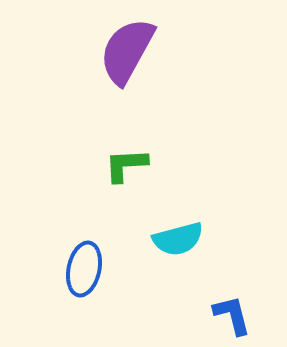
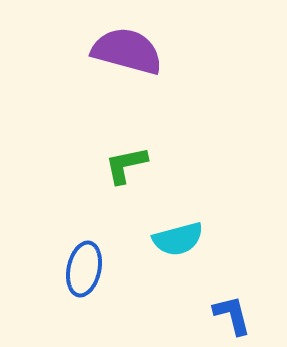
purple semicircle: rotated 76 degrees clockwise
green L-shape: rotated 9 degrees counterclockwise
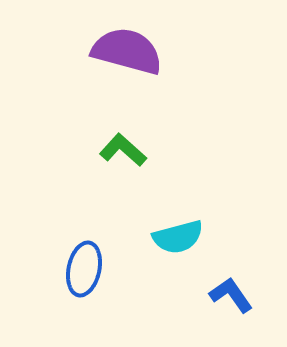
green L-shape: moved 3 px left, 15 px up; rotated 54 degrees clockwise
cyan semicircle: moved 2 px up
blue L-shape: moved 1 px left, 20 px up; rotated 21 degrees counterclockwise
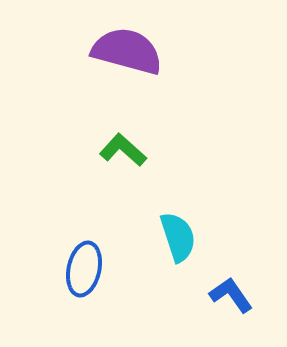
cyan semicircle: rotated 93 degrees counterclockwise
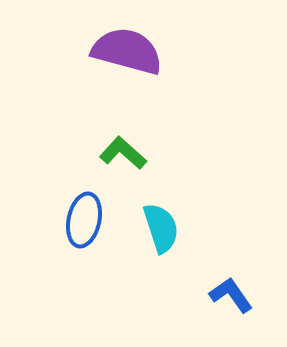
green L-shape: moved 3 px down
cyan semicircle: moved 17 px left, 9 px up
blue ellipse: moved 49 px up
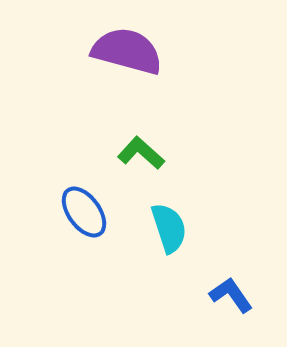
green L-shape: moved 18 px right
blue ellipse: moved 8 px up; rotated 48 degrees counterclockwise
cyan semicircle: moved 8 px right
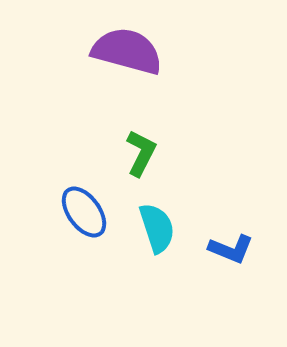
green L-shape: rotated 75 degrees clockwise
cyan semicircle: moved 12 px left
blue L-shape: moved 46 px up; rotated 147 degrees clockwise
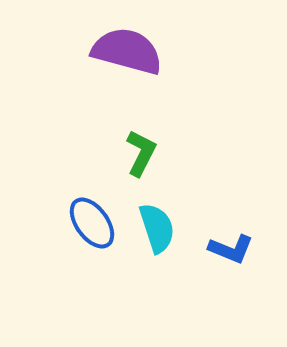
blue ellipse: moved 8 px right, 11 px down
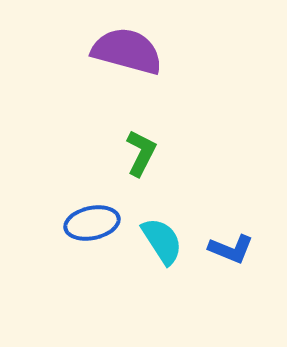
blue ellipse: rotated 66 degrees counterclockwise
cyan semicircle: moved 5 px right, 13 px down; rotated 15 degrees counterclockwise
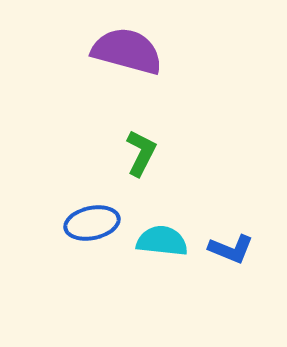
cyan semicircle: rotated 51 degrees counterclockwise
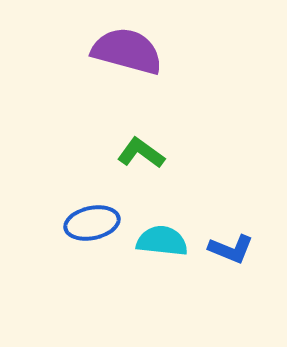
green L-shape: rotated 81 degrees counterclockwise
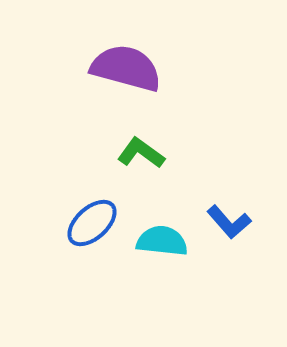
purple semicircle: moved 1 px left, 17 px down
blue ellipse: rotated 30 degrees counterclockwise
blue L-shape: moved 2 px left, 27 px up; rotated 27 degrees clockwise
